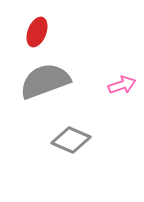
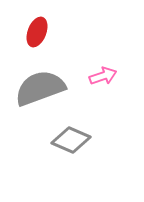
gray semicircle: moved 5 px left, 7 px down
pink arrow: moved 19 px left, 9 px up
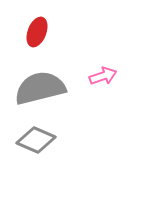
gray semicircle: rotated 6 degrees clockwise
gray diamond: moved 35 px left
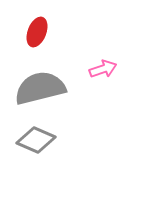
pink arrow: moved 7 px up
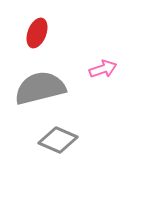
red ellipse: moved 1 px down
gray diamond: moved 22 px right
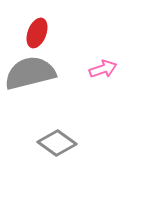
gray semicircle: moved 10 px left, 15 px up
gray diamond: moved 1 px left, 3 px down; rotated 12 degrees clockwise
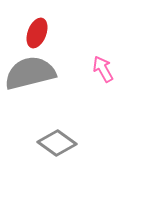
pink arrow: rotated 100 degrees counterclockwise
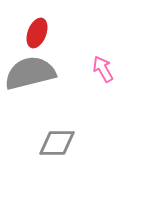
gray diamond: rotated 36 degrees counterclockwise
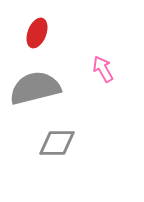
gray semicircle: moved 5 px right, 15 px down
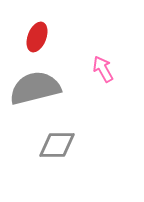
red ellipse: moved 4 px down
gray diamond: moved 2 px down
